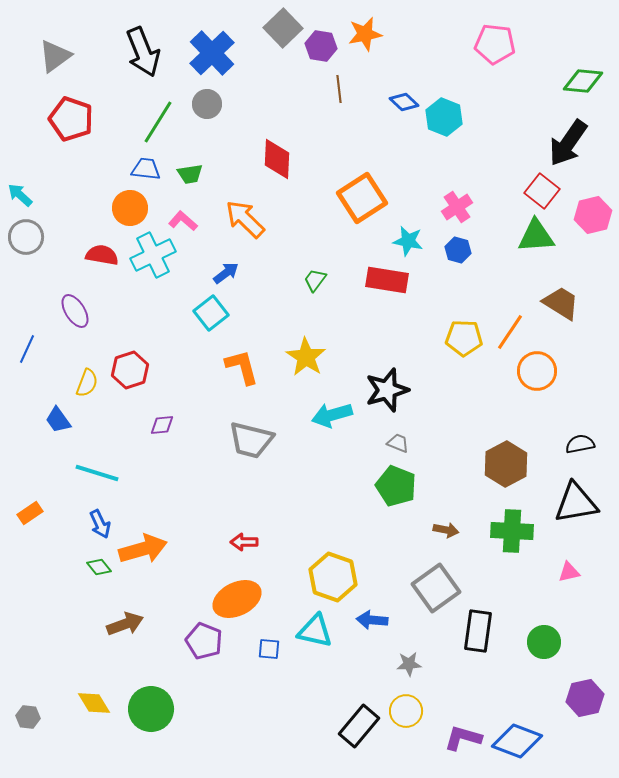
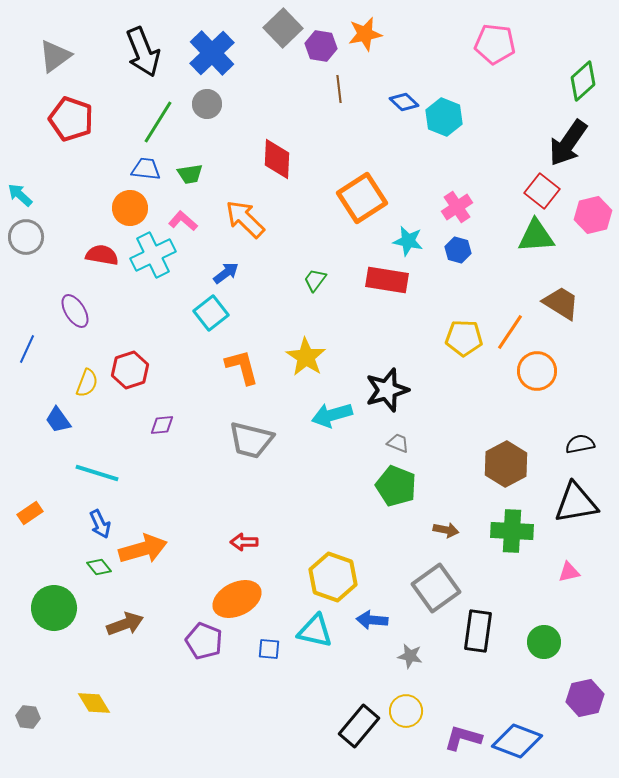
green diamond at (583, 81): rotated 48 degrees counterclockwise
gray star at (409, 664): moved 1 px right, 8 px up; rotated 15 degrees clockwise
green circle at (151, 709): moved 97 px left, 101 px up
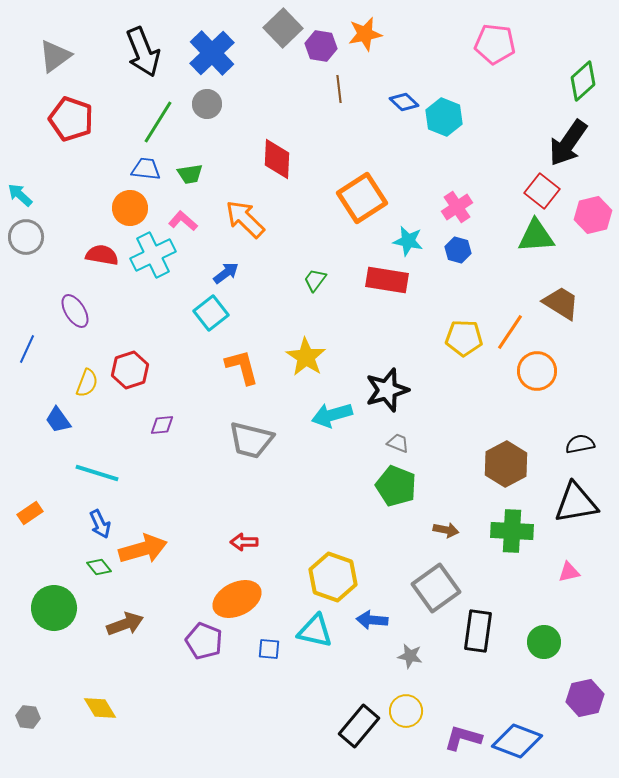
yellow diamond at (94, 703): moved 6 px right, 5 px down
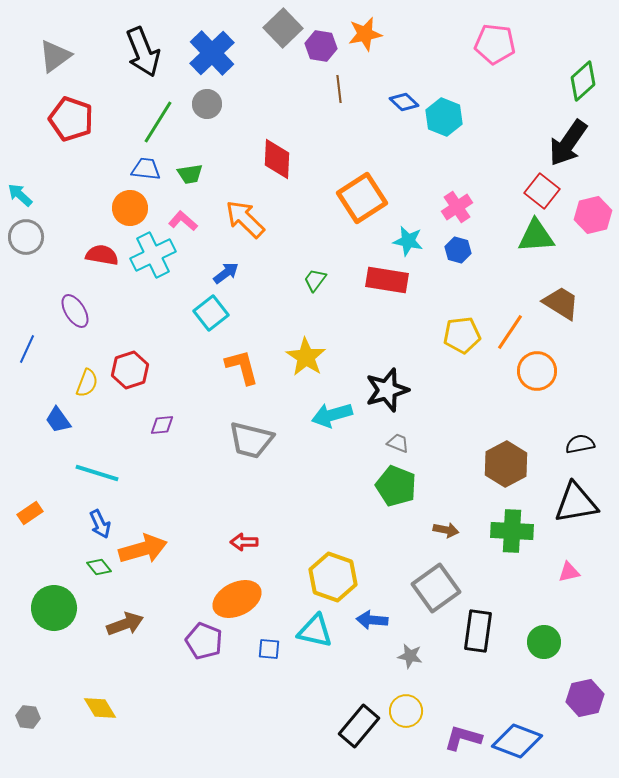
yellow pentagon at (464, 338): moved 2 px left, 3 px up; rotated 9 degrees counterclockwise
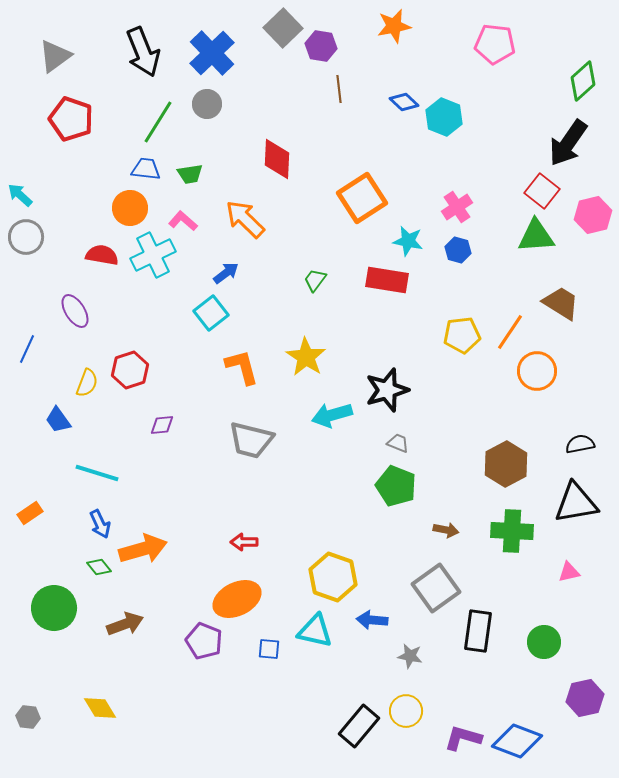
orange star at (365, 34): moved 29 px right, 8 px up
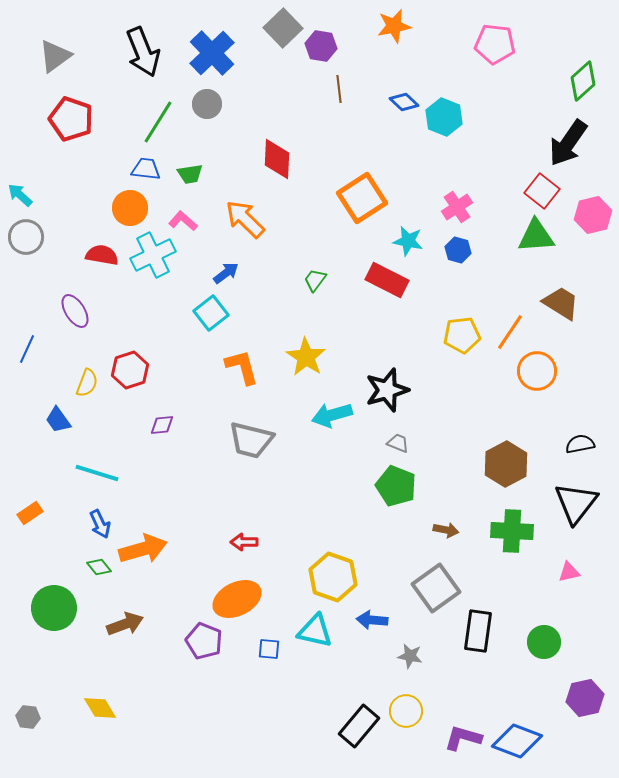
red rectangle at (387, 280): rotated 18 degrees clockwise
black triangle at (576, 503): rotated 42 degrees counterclockwise
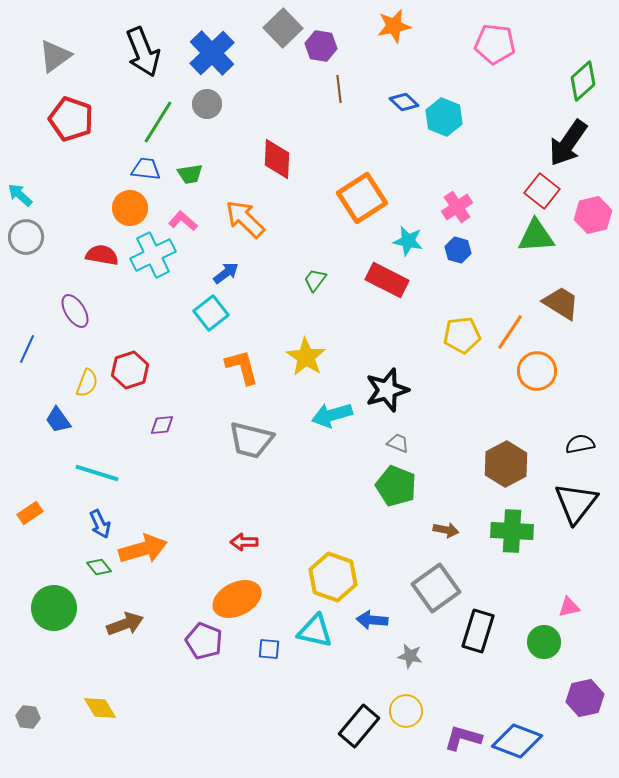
pink triangle at (569, 572): moved 35 px down
black rectangle at (478, 631): rotated 9 degrees clockwise
